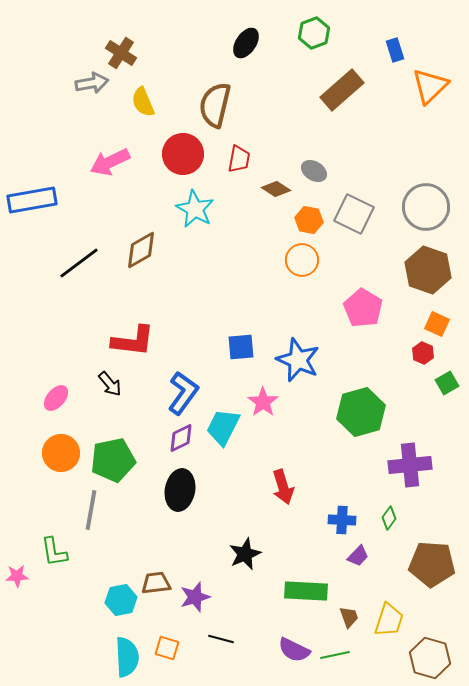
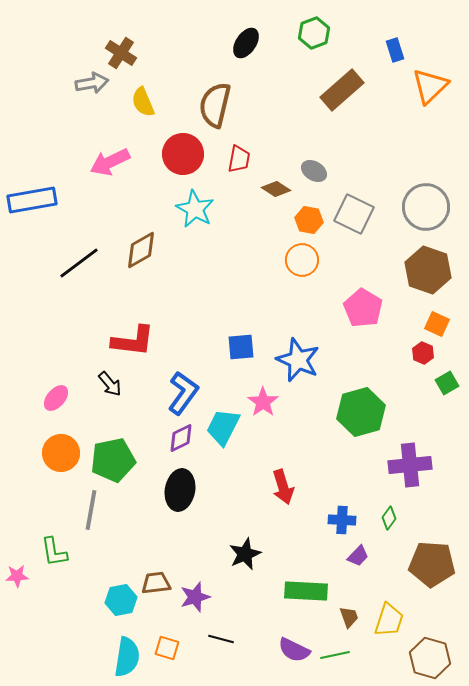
cyan semicircle at (127, 657): rotated 12 degrees clockwise
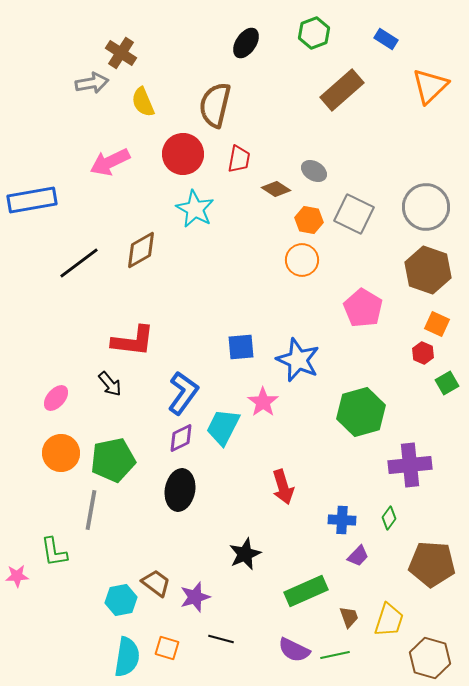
blue rectangle at (395, 50): moved 9 px left, 11 px up; rotated 40 degrees counterclockwise
brown trapezoid at (156, 583): rotated 44 degrees clockwise
green rectangle at (306, 591): rotated 27 degrees counterclockwise
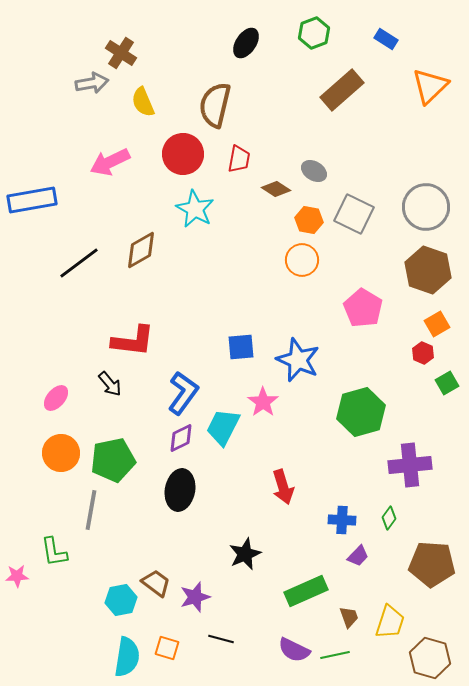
orange square at (437, 324): rotated 35 degrees clockwise
yellow trapezoid at (389, 620): moved 1 px right, 2 px down
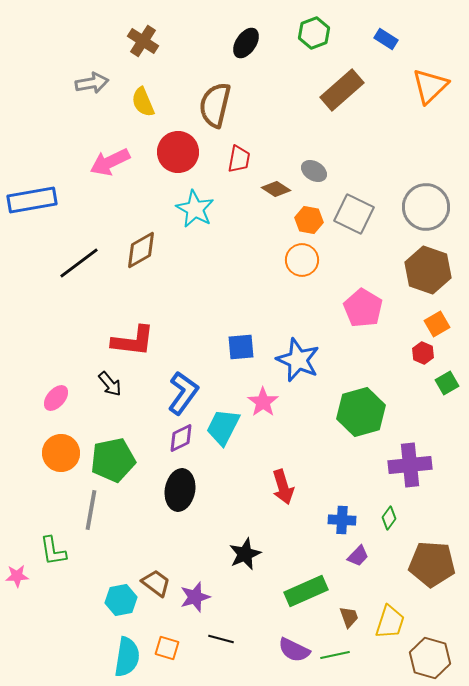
brown cross at (121, 53): moved 22 px right, 12 px up
red circle at (183, 154): moved 5 px left, 2 px up
green L-shape at (54, 552): moved 1 px left, 1 px up
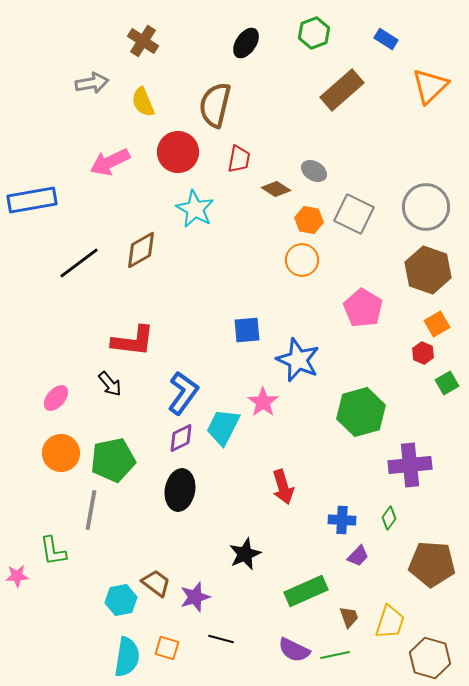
blue square at (241, 347): moved 6 px right, 17 px up
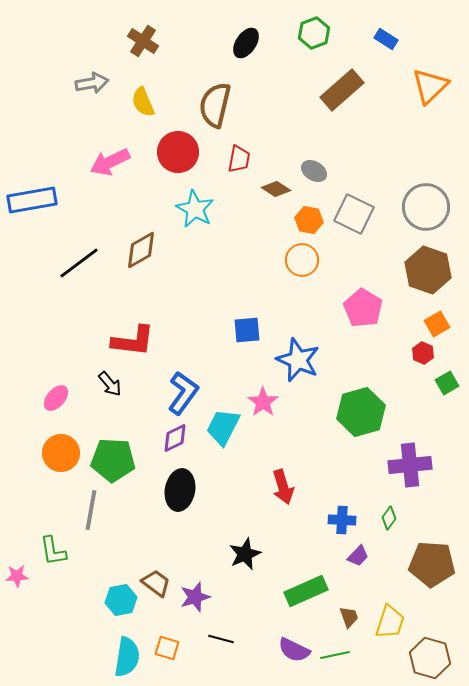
purple diamond at (181, 438): moved 6 px left
green pentagon at (113, 460): rotated 15 degrees clockwise
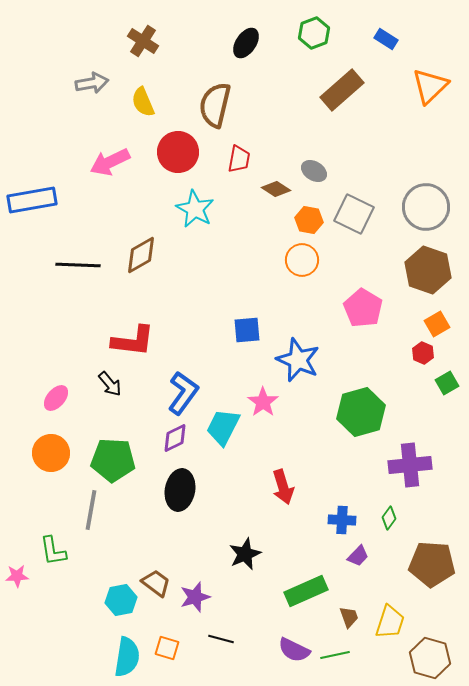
brown diamond at (141, 250): moved 5 px down
black line at (79, 263): moved 1 px left, 2 px down; rotated 39 degrees clockwise
orange circle at (61, 453): moved 10 px left
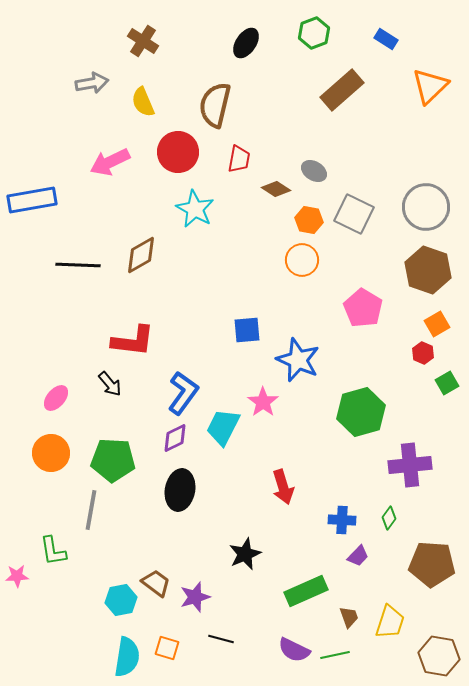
brown hexagon at (430, 658): moved 9 px right, 2 px up; rotated 6 degrees counterclockwise
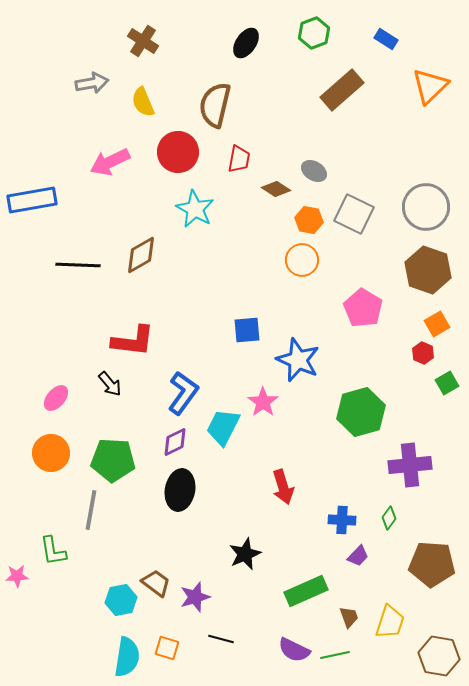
purple diamond at (175, 438): moved 4 px down
